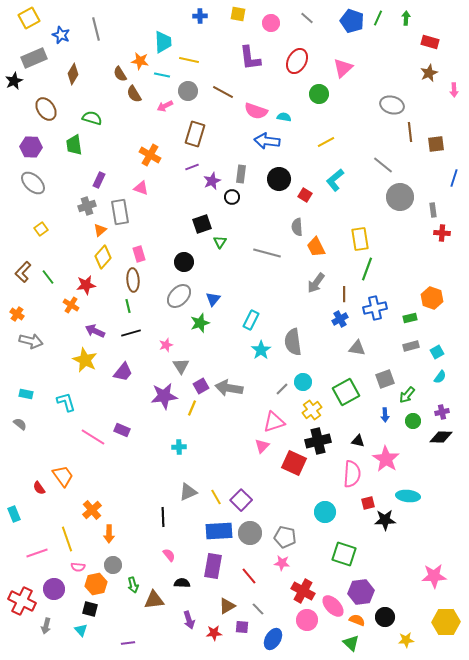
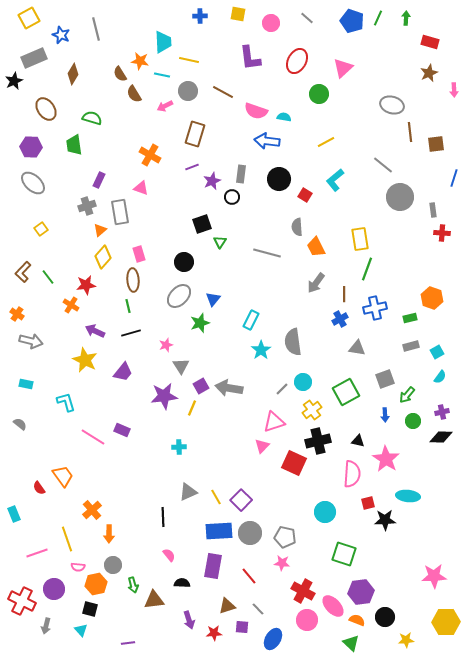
cyan rectangle at (26, 394): moved 10 px up
brown triangle at (227, 606): rotated 12 degrees clockwise
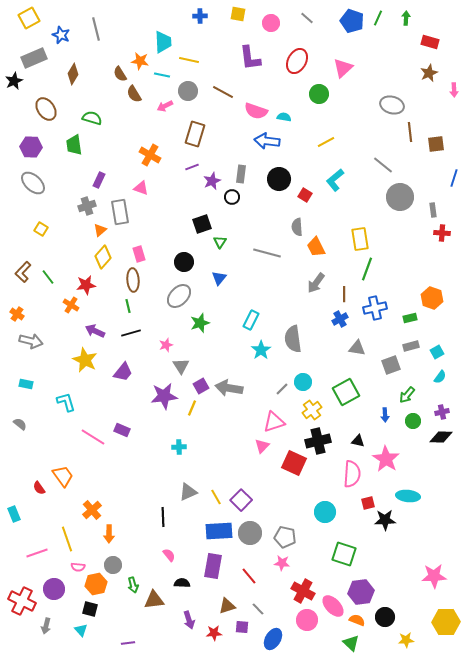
yellow square at (41, 229): rotated 24 degrees counterclockwise
blue triangle at (213, 299): moved 6 px right, 21 px up
gray semicircle at (293, 342): moved 3 px up
gray square at (385, 379): moved 6 px right, 14 px up
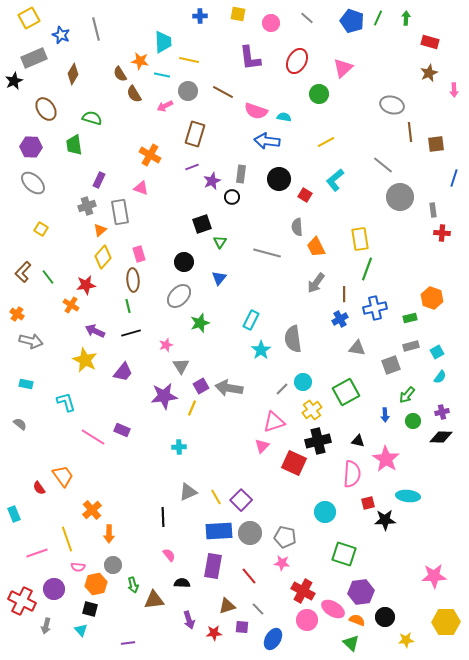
pink ellipse at (333, 606): moved 3 px down; rotated 15 degrees counterclockwise
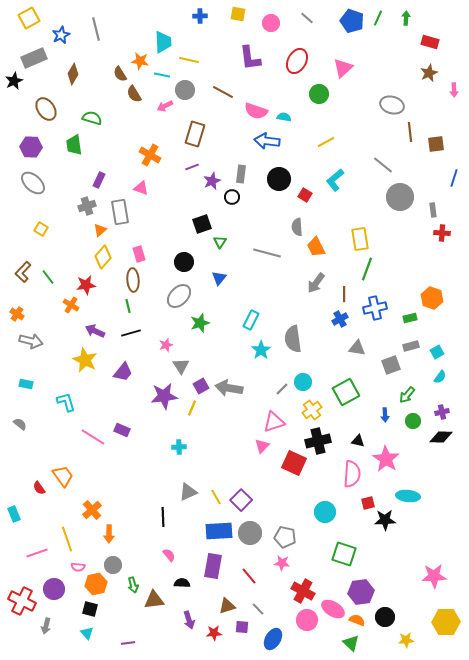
blue star at (61, 35): rotated 24 degrees clockwise
gray circle at (188, 91): moved 3 px left, 1 px up
cyan triangle at (81, 630): moved 6 px right, 3 px down
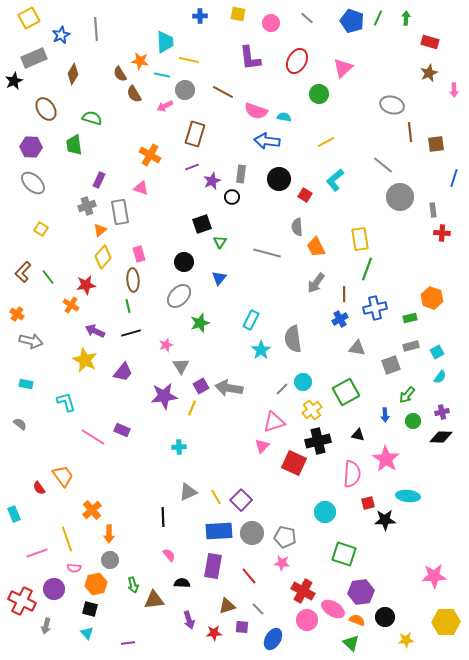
gray line at (96, 29): rotated 10 degrees clockwise
cyan trapezoid at (163, 42): moved 2 px right
black triangle at (358, 441): moved 6 px up
gray circle at (250, 533): moved 2 px right
gray circle at (113, 565): moved 3 px left, 5 px up
pink semicircle at (78, 567): moved 4 px left, 1 px down
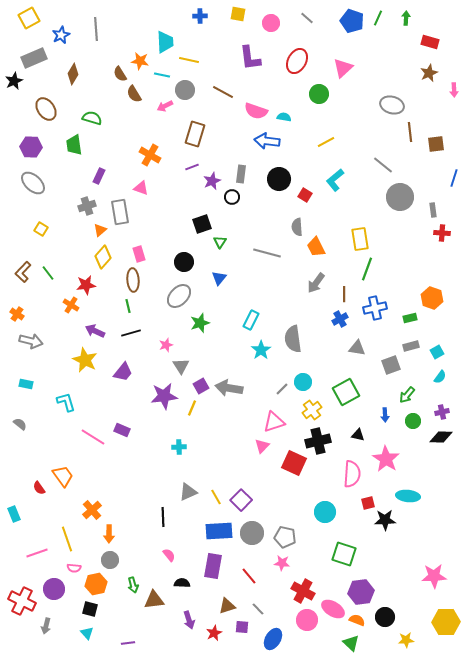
purple rectangle at (99, 180): moved 4 px up
green line at (48, 277): moved 4 px up
red star at (214, 633): rotated 21 degrees counterclockwise
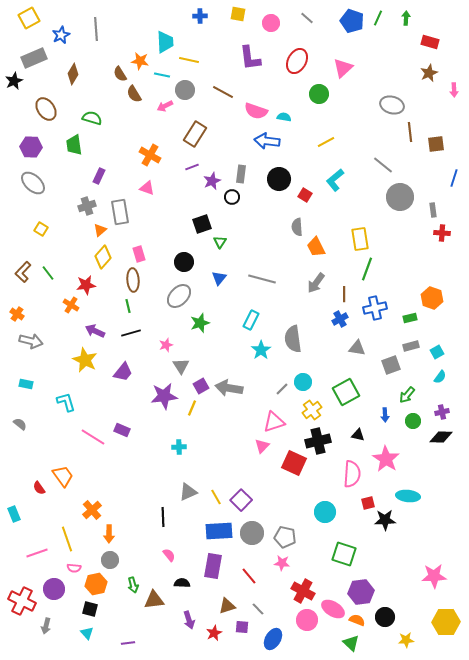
brown rectangle at (195, 134): rotated 15 degrees clockwise
pink triangle at (141, 188): moved 6 px right
gray line at (267, 253): moved 5 px left, 26 px down
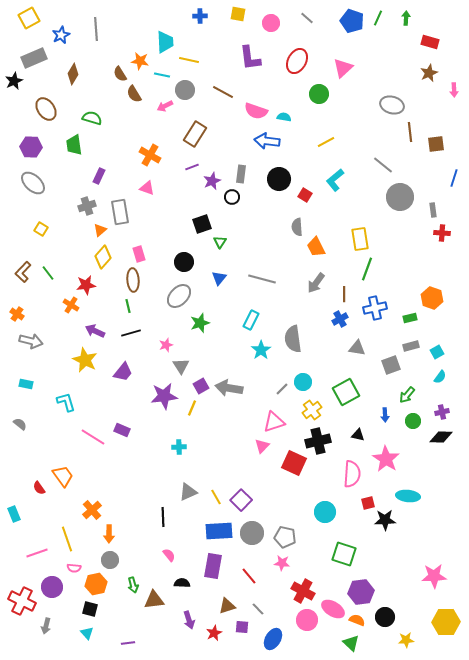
purple circle at (54, 589): moved 2 px left, 2 px up
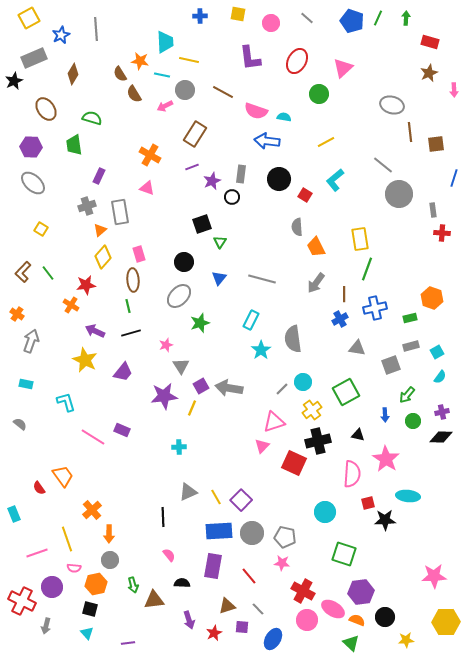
gray circle at (400, 197): moved 1 px left, 3 px up
gray arrow at (31, 341): rotated 85 degrees counterclockwise
